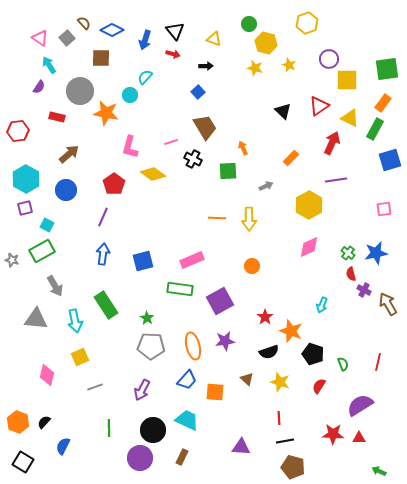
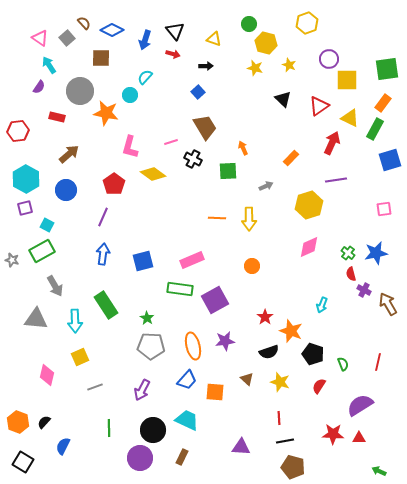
black triangle at (283, 111): moved 12 px up
yellow hexagon at (309, 205): rotated 12 degrees clockwise
purple square at (220, 301): moved 5 px left, 1 px up
cyan arrow at (75, 321): rotated 10 degrees clockwise
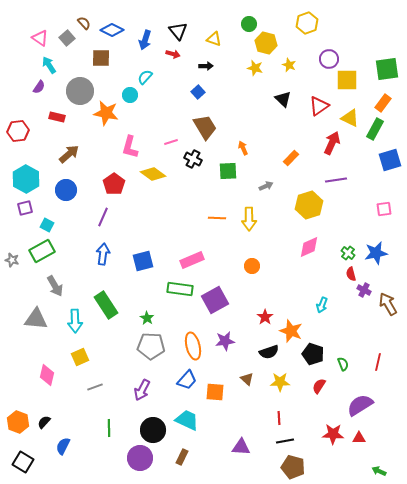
black triangle at (175, 31): moved 3 px right
yellow star at (280, 382): rotated 18 degrees counterclockwise
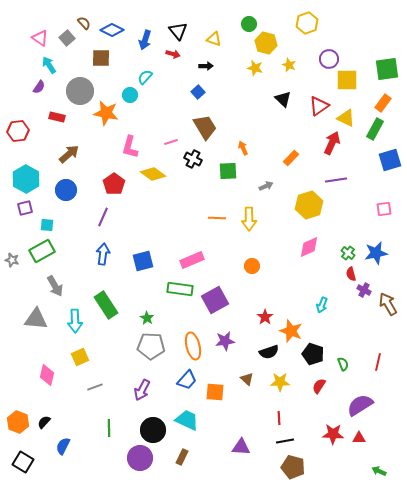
yellow triangle at (350, 118): moved 4 px left
cyan square at (47, 225): rotated 24 degrees counterclockwise
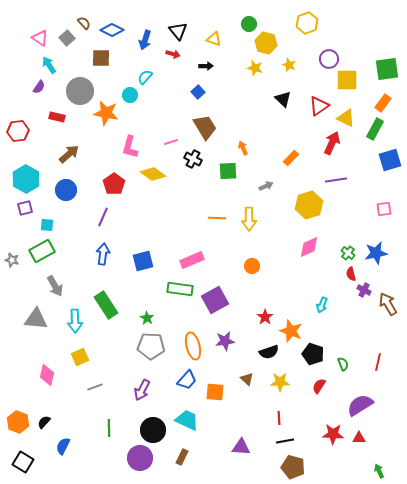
green arrow at (379, 471): rotated 40 degrees clockwise
